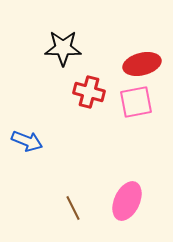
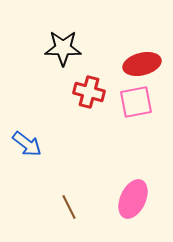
blue arrow: moved 3 px down; rotated 16 degrees clockwise
pink ellipse: moved 6 px right, 2 px up
brown line: moved 4 px left, 1 px up
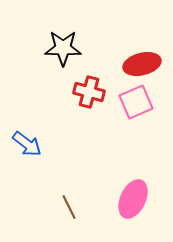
pink square: rotated 12 degrees counterclockwise
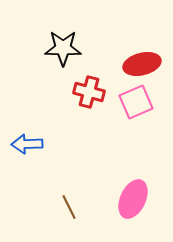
blue arrow: rotated 140 degrees clockwise
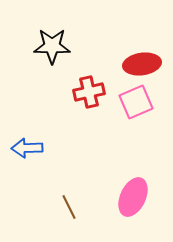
black star: moved 11 px left, 2 px up
red ellipse: rotated 6 degrees clockwise
red cross: rotated 28 degrees counterclockwise
blue arrow: moved 4 px down
pink ellipse: moved 2 px up
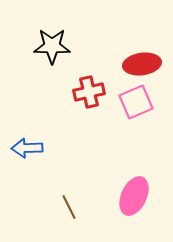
pink ellipse: moved 1 px right, 1 px up
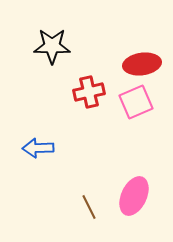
blue arrow: moved 11 px right
brown line: moved 20 px right
